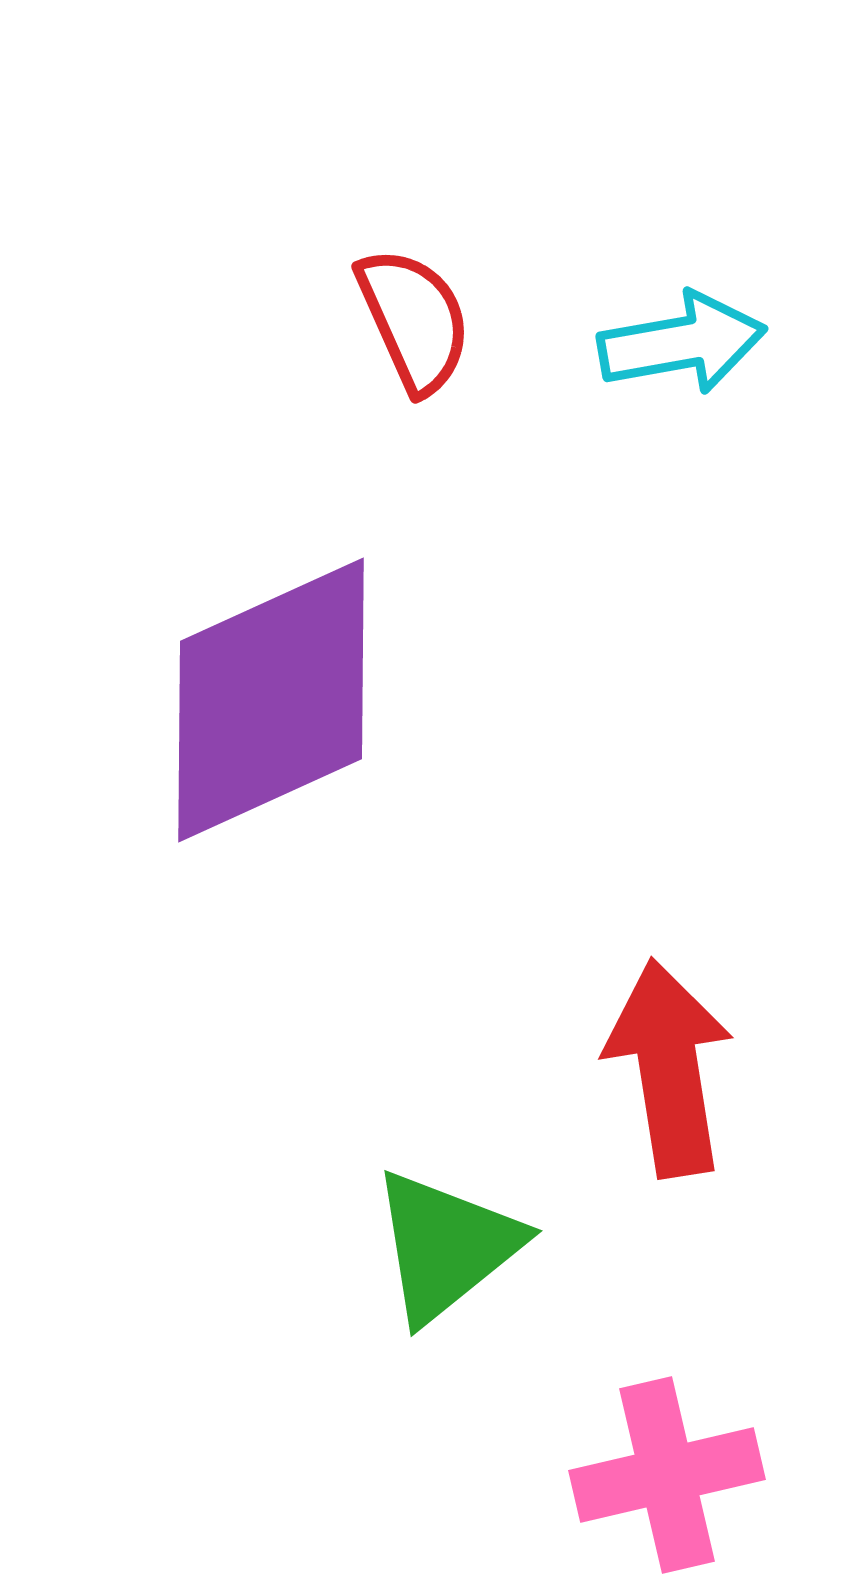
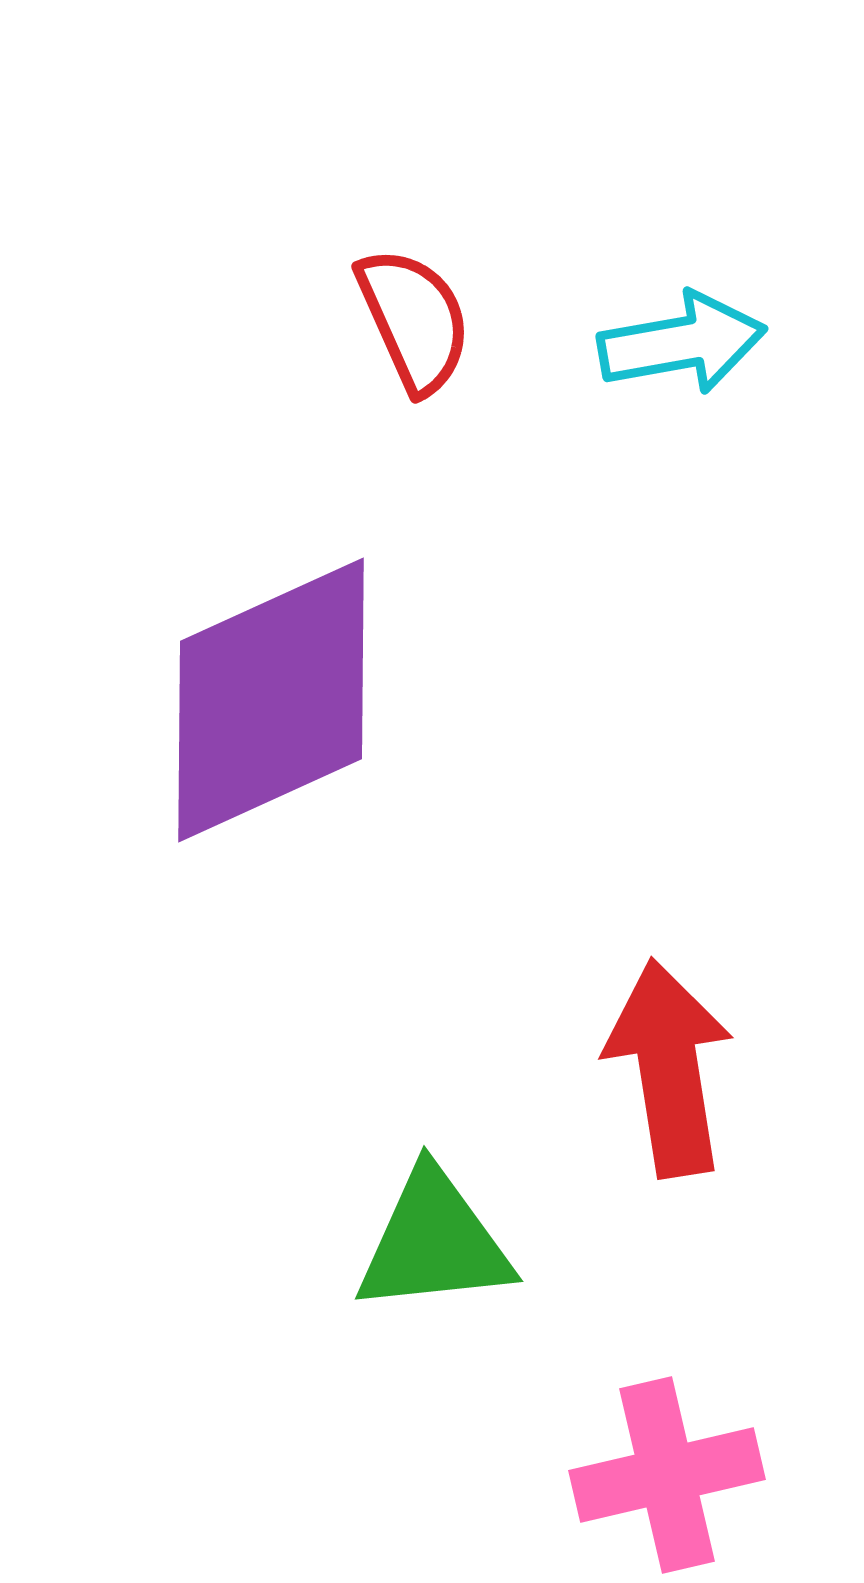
green triangle: moved 12 px left, 4 px up; rotated 33 degrees clockwise
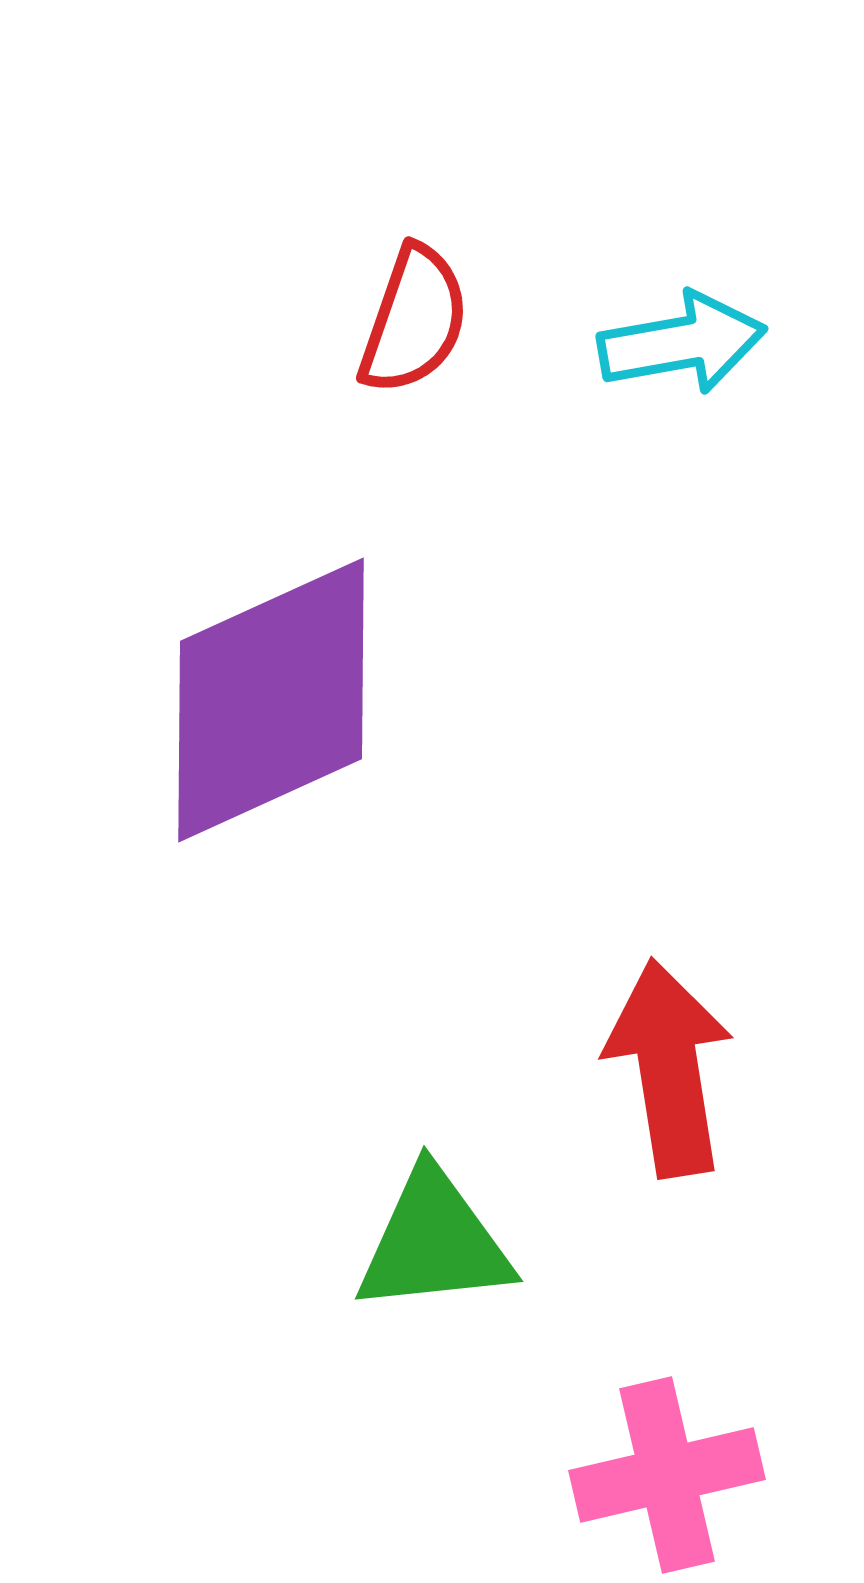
red semicircle: rotated 43 degrees clockwise
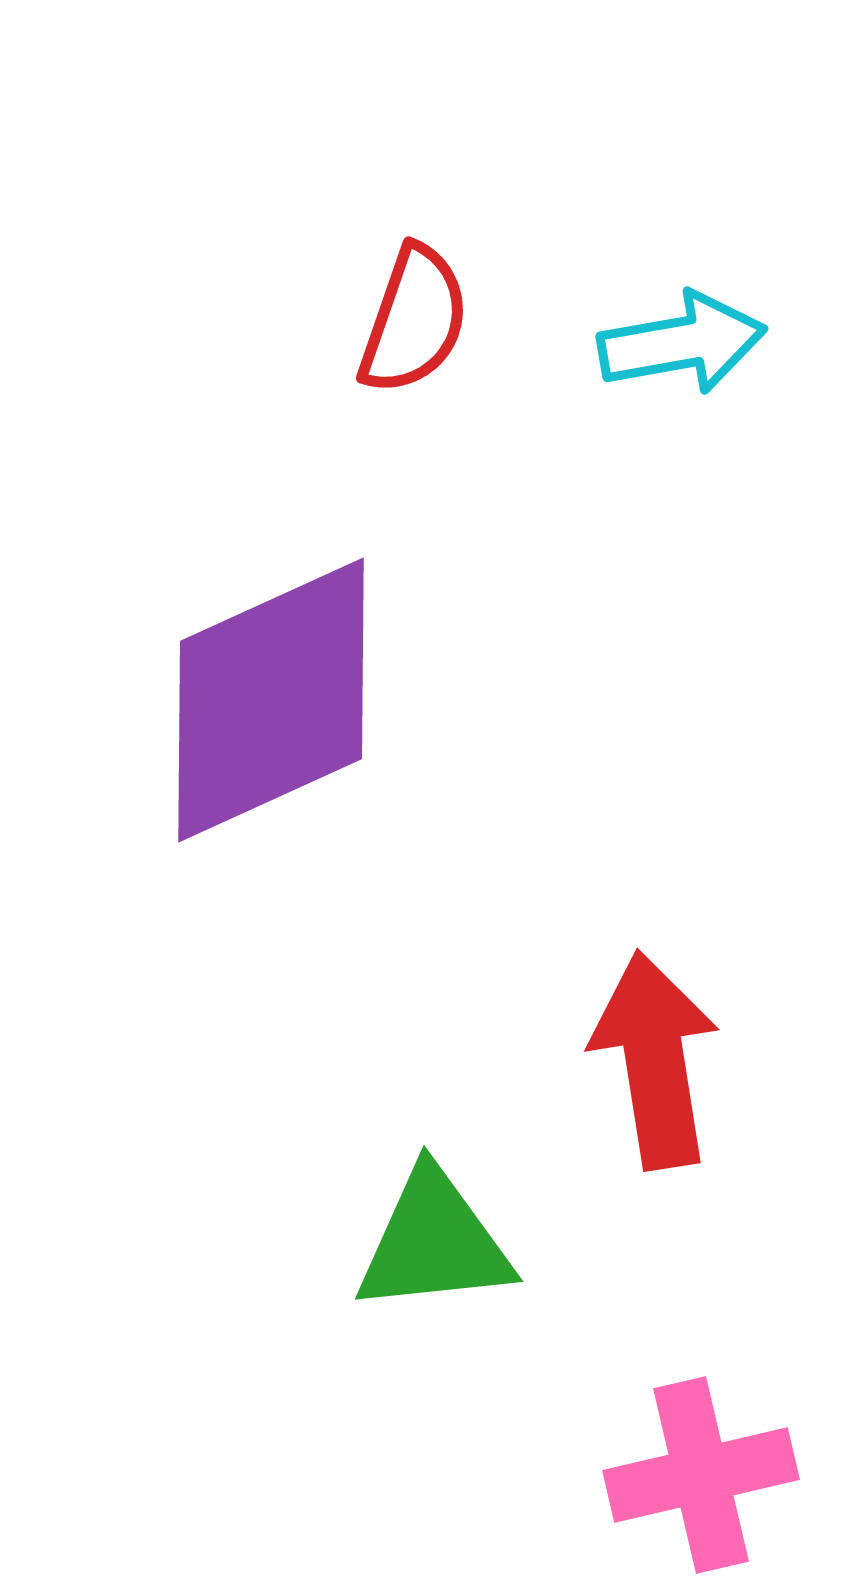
red arrow: moved 14 px left, 8 px up
pink cross: moved 34 px right
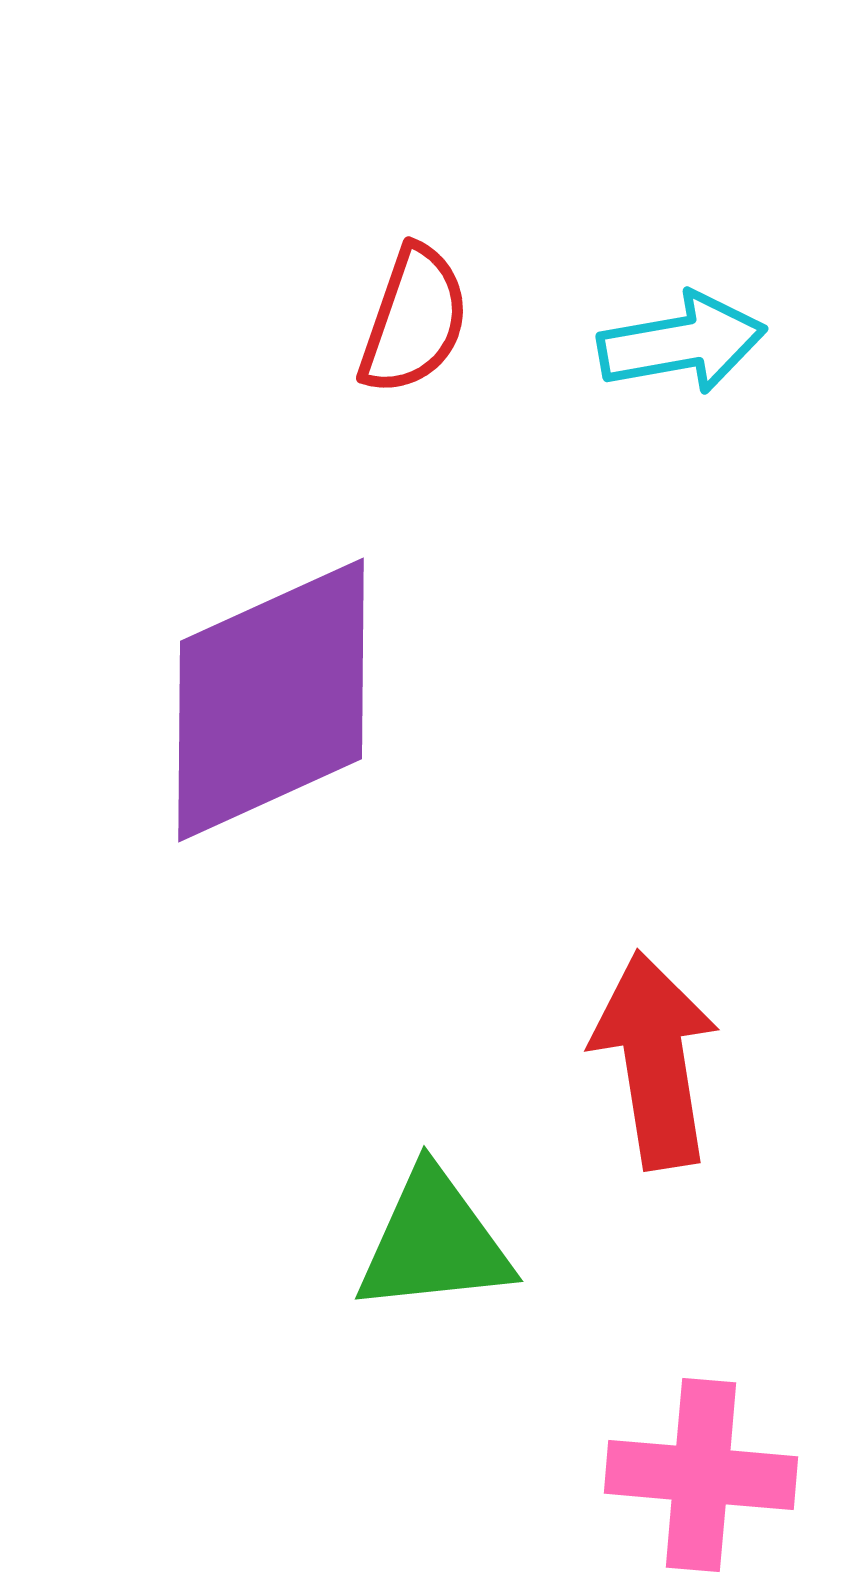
pink cross: rotated 18 degrees clockwise
